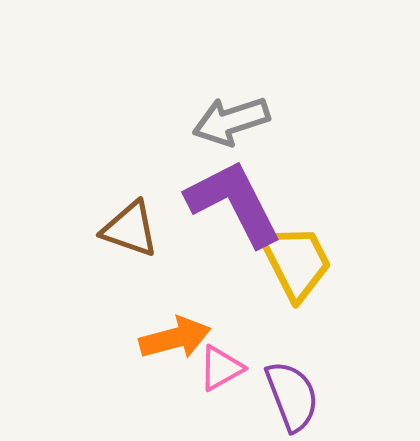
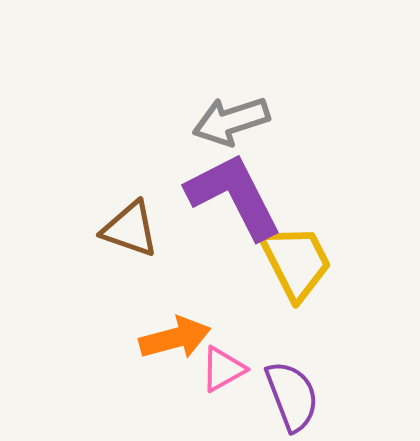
purple L-shape: moved 7 px up
pink triangle: moved 2 px right, 1 px down
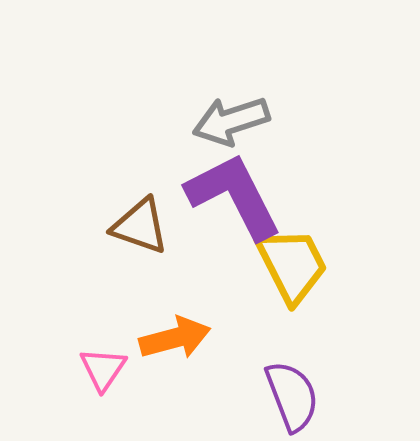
brown triangle: moved 10 px right, 3 px up
yellow trapezoid: moved 4 px left, 3 px down
pink triangle: moved 120 px left; rotated 27 degrees counterclockwise
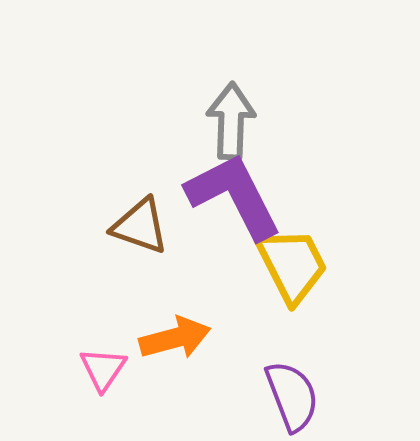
gray arrow: rotated 110 degrees clockwise
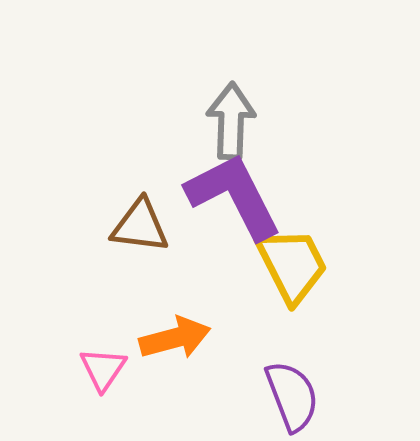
brown triangle: rotated 12 degrees counterclockwise
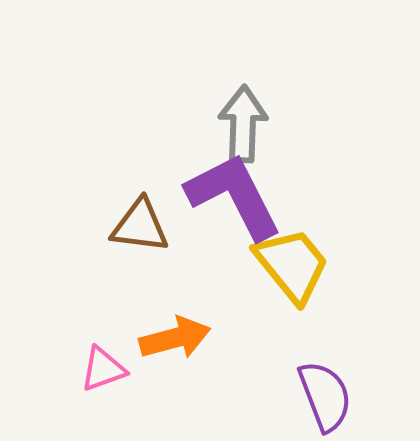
gray arrow: moved 12 px right, 3 px down
yellow trapezoid: rotated 12 degrees counterclockwise
pink triangle: rotated 36 degrees clockwise
purple semicircle: moved 33 px right
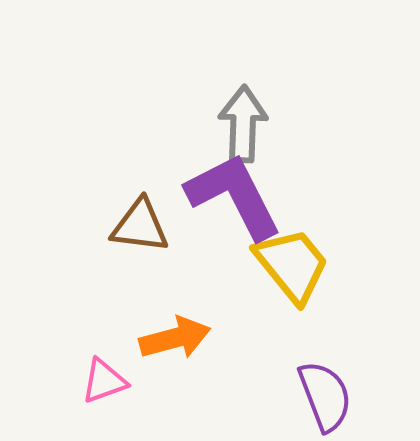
pink triangle: moved 1 px right, 12 px down
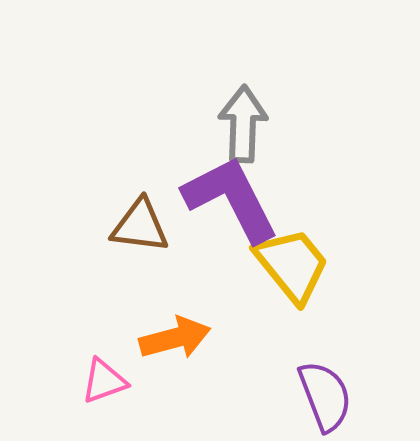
purple L-shape: moved 3 px left, 3 px down
